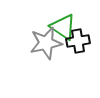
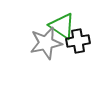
green triangle: moved 1 px left, 1 px up
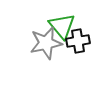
green triangle: rotated 16 degrees clockwise
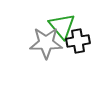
gray star: rotated 12 degrees clockwise
